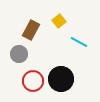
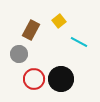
red circle: moved 1 px right, 2 px up
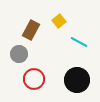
black circle: moved 16 px right, 1 px down
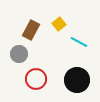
yellow square: moved 3 px down
red circle: moved 2 px right
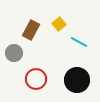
gray circle: moved 5 px left, 1 px up
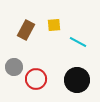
yellow square: moved 5 px left, 1 px down; rotated 32 degrees clockwise
brown rectangle: moved 5 px left
cyan line: moved 1 px left
gray circle: moved 14 px down
